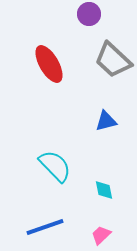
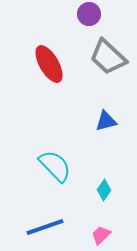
gray trapezoid: moved 5 px left, 3 px up
cyan diamond: rotated 45 degrees clockwise
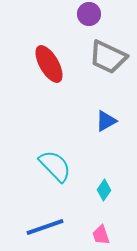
gray trapezoid: rotated 18 degrees counterclockwise
blue triangle: rotated 15 degrees counterclockwise
pink trapezoid: rotated 65 degrees counterclockwise
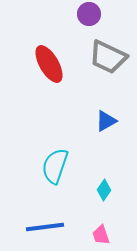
cyan semicircle: rotated 117 degrees counterclockwise
blue line: rotated 12 degrees clockwise
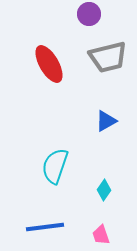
gray trapezoid: rotated 39 degrees counterclockwise
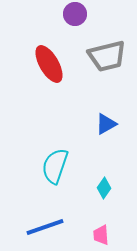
purple circle: moved 14 px left
gray trapezoid: moved 1 px left, 1 px up
blue triangle: moved 3 px down
cyan diamond: moved 2 px up
blue line: rotated 12 degrees counterclockwise
pink trapezoid: rotated 15 degrees clockwise
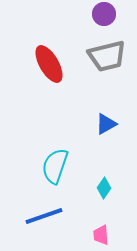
purple circle: moved 29 px right
blue line: moved 1 px left, 11 px up
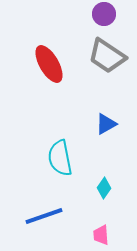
gray trapezoid: rotated 48 degrees clockwise
cyan semicircle: moved 5 px right, 8 px up; rotated 30 degrees counterclockwise
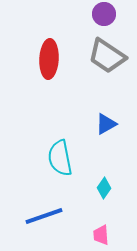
red ellipse: moved 5 px up; rotated 33 degrees clockwise
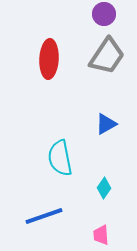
gray trapezoid: rotated 90 degrees counterclockwise
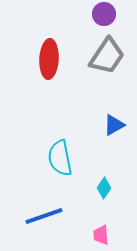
blue triangle: moved 8 px right, 1 px down
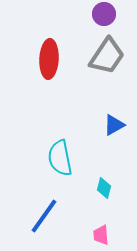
cyan diamond: rotated 20 degrees counterclockwise
blue line: rotated 36 degrees counterclockwise
